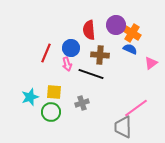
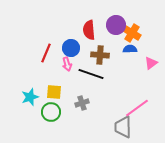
blue semicircle: rotated 24 degrees counterclockwise
pink line: moved 1 px right
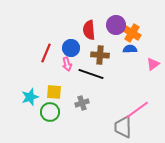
pink triangle: moved 2 px right, 1 px down
pink line: moved 2 px down
green circle: moved 1 px left
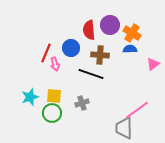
purple circle: moved 6 px left
pink arrow: moved 12 px left
yellow square: moved 4 px down
green circle: moved 2 px right, 1 px down
gray trapezoid: moved 1 px right, 1 px down
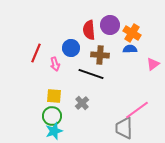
red line: moved 10 px left
cyan star: moved 24 px right, 34 px down
gray cross: rotated 24 degrees counterclockwise
green circle: moved 3 px down
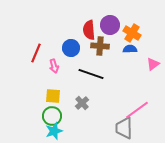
brown cross: moved 9 px up
pink arrow: moved 1 px left, 2 px down
yellow square: moved 1 px left
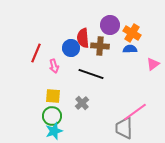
red semicircle: moved 6 px left, 8 px down
pink line: moved 2 px left, 2 px down
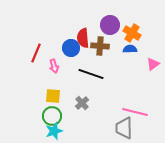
pink line: rotated 50 degrees clockwise
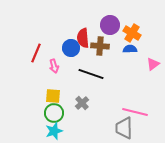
green circle: moved 2 px right, 3 px up
